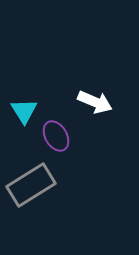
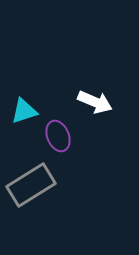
cyan triangle: rotated 44 degrees clockwise
purple ellipse: moved 2 px right; rotated 8 degrees clockwise
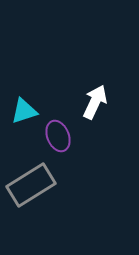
white arrow: rotated 88 degrees counterclockwise
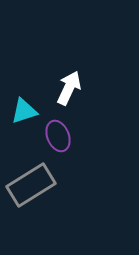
white arrow: moved 26 px left, 14 px up
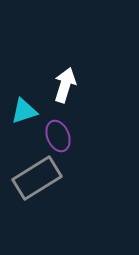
white arrow: moved 4 px left, 3 px up; rotated 8 degrees counterclockwise
gray rectangle: moved 6 px right, 7 px up
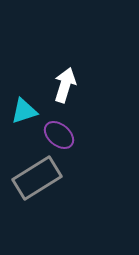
purple ellipse: moved 1 px right, 1 px up; rotated 28 degrees counterclockwise
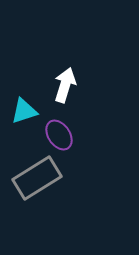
purple ellipse: rotated 16 degrees clockwise
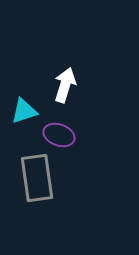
purple ellipse: rotated 36 degrees counterclockwise
gray rectangle: rotated 66 degrees counterclockwise
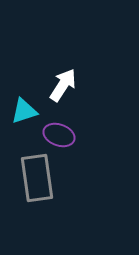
white arrow: moved 2 px left; rotated 16 degrees clockwise
